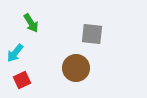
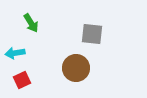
cyan arrow: rotated 42 degrees clockwise
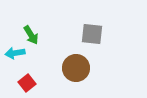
green arrow: moved 12 px down
red square: moved 5 px right, 3 px down; rotated 12 degrees counterclockwise
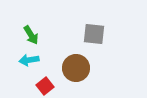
gray square: moved 2 px right
cyan arrow: moved 14 px right, 7 px down
red square: moved 18 px right, 3 px down
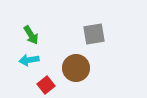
gray square: rotated 15 degrees counterclockwise
red square: moved 1 px right, 1 px up
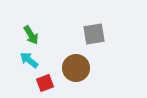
cyan arrow: rotated 48 degrees clockwise
red square: moved 1 px left, 2 px up; rotated 18 degrees clockwise
